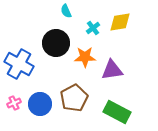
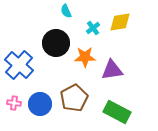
blue cross: moved 1 px down; rotated 12 degrees clockwise
pink cross: rotated 32 degrees clockwise
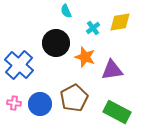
orange star: rotated 20 degrees clockwise
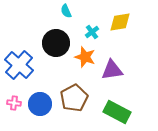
cyan cross: moved 1 px left, 4 px down
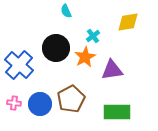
yellow diamond: moved 8 px right
cyan cross: moved 1 px right, 4 px down
black circle: moved 5 px down
orange star: rotated 25 degrees clockwise
brown pentagon: moved 3 px left, 1 px down
green rectangle: rotated 28 degrees counterclockwise
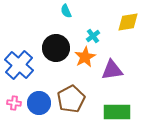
blue circle: moved 1 px left, 1 px up
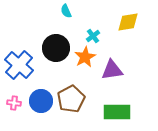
blue circle: moved 2 px right, 2 px up
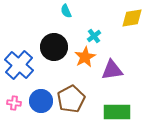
yellow diamond: moved 4 px right, 4 px up
cyan cross: moved 1 px right
black circle: moved 2 px left, 1 px up
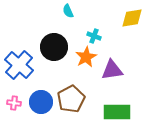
cyan semicircle: moved 2 px right
cyan cross: rotated 32 degrees counterclockwise
orange star: moved 1 px right
blue circle: moved 1 px down
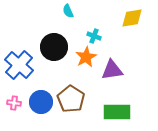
brown pentagon: rotated 12 degrees counterclockwise
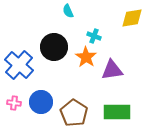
orange star: rotated 10 degrees counterclockwise
brown pentagon: moved 3 px right, 14 px down
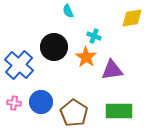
green rectangle: moved 2 px right, 1 px up
